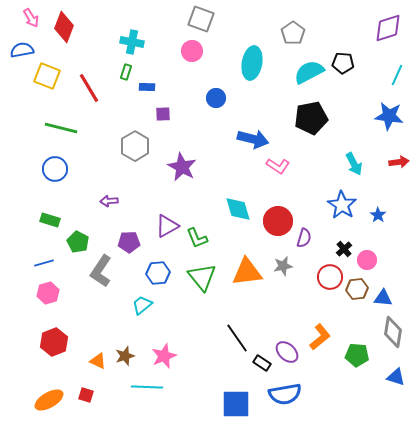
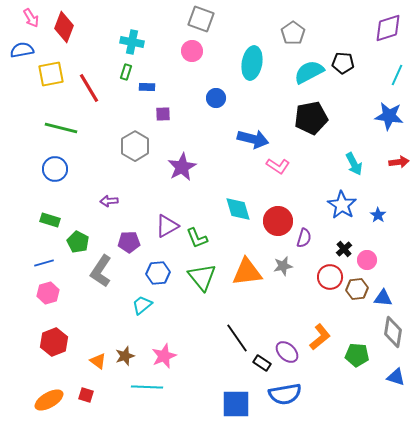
yellow square at (47, 76): moved 4 px right, 2 px up; rotated 32 degrees counterclockwise
purple star at (182, 167): rotated 16 degrees clockwise
orange triangle at (98, 361): rotated 12 degrees clockwise
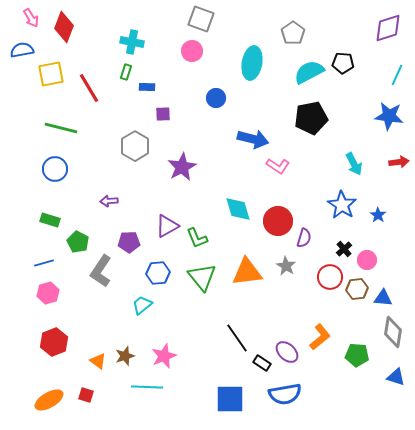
gray star at (283, 266): moved 3 px right; rotated 30 degrees counterclockwise
blue square at (236, 404): moved 6 px left, 5 px up
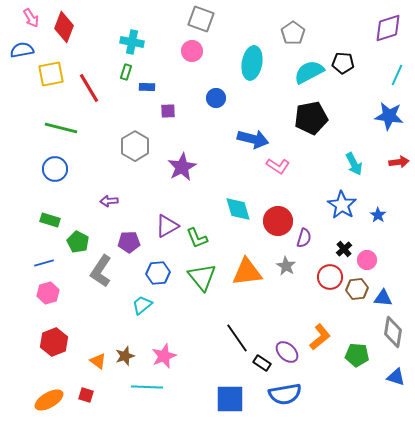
purple square at (163, 114): moved 5 px right, 3 px up
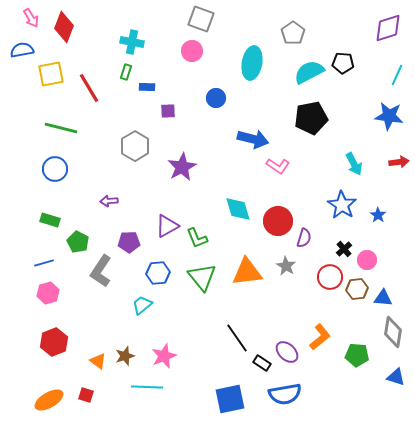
blue square at (230, 399): rotated 12 degrees counterclockwise
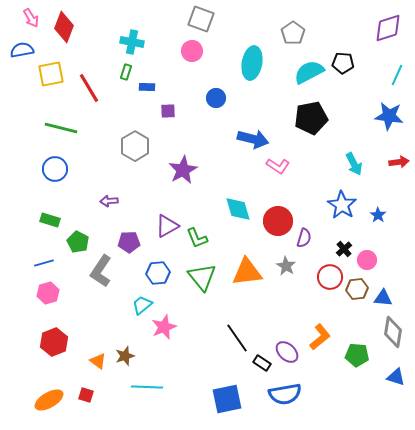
purple star at (182, 167): moved 1 px right, 3 px down
pink star at (164, 356): moved 29 px up
blue square at (230, 399): moved 3 px left
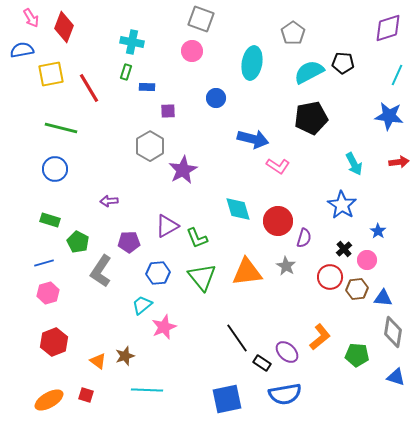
gray hexagon at (135, 146): moved 15 px right
blue star at (378, 215): moved 16 px down
cyan line at (147, 387): moved 3 px down
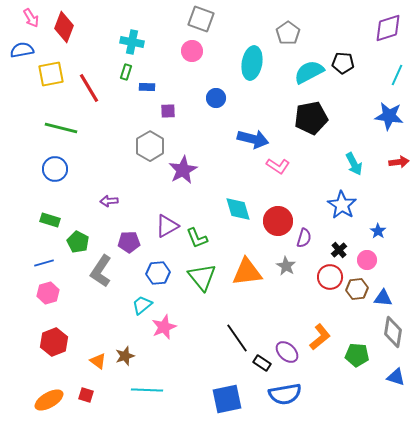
gray pentagon at (293, 33): moved 5 px left
black cross at (344, 249): moved 5 px left, 1 px down
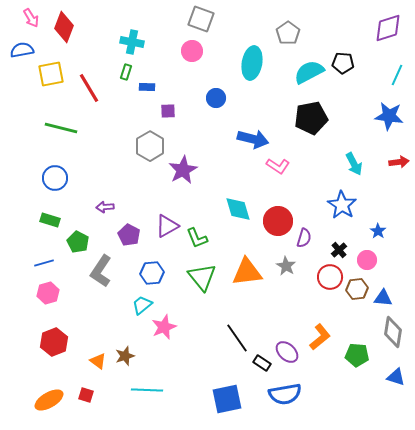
blue circle at (55, 169): moved 9 px down
purple arrow at (109, 201): moved 4 px left, 6 px down
purple pentagon at (129, 242): moved 7 px up; rotated 30 degrees clockwise
blue hexagon at (158, 273): moved 6 px left
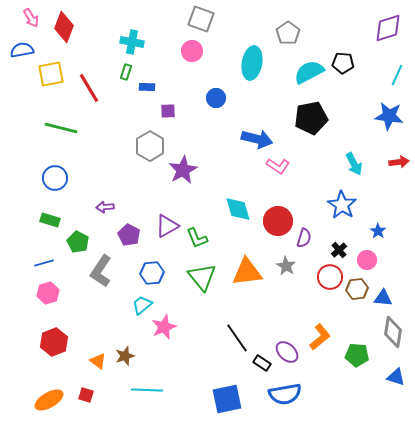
blue arrow at (253, 139): moved 4 px right
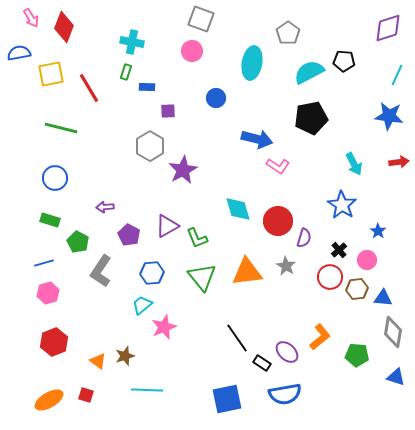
blue semicircle at (22, 50): moved 3 px left, 3 px down
black pentagon at (343, 63): moved 1 px right, 2 px up
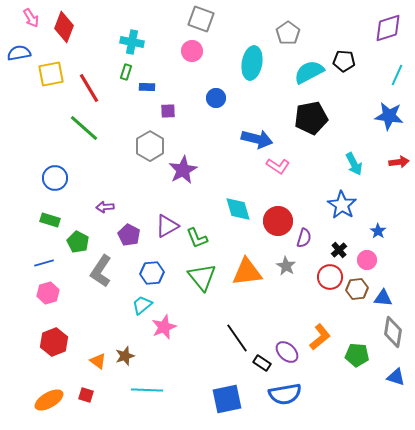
green line at (61, 128): moved 23 px right; rotated 28 degrees clockwise
